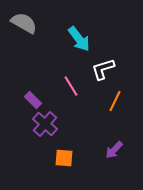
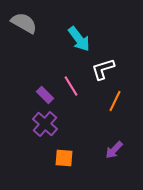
purple rectangle: moved 12 px right, 5 px up
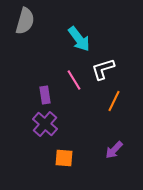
gray semicircle: moved 1 px right, 2 px up; rotated 76 degrees clockwise
pink line: moved 3 px right, 6 px up
purple rectangle: rotated 36 degrees clockwise
orange line: moved 1 px left
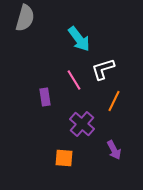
gray semicircle: moved 3 px up
purple rectangle: moved 2 px down
purple cross: moved 37 px right
purple arrow: rotated 72 degrees counterclockwise
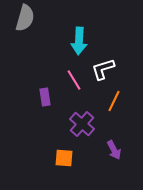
cyan arrow: moved 2 px down; rotated 40 degrees clockwise
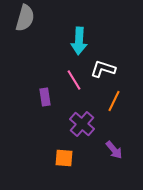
white L-shape: rotated 35 degrees clockwise
purple arrow: rotated 12 degrees counterclockwise
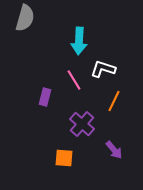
purple rectangle: rotated 24 degrees clockwise
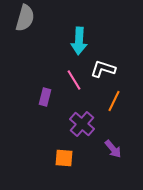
purple arrow: moved 1 px left, 1 px up
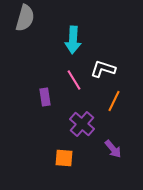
cyan arrow: moved 6 px left, 1 px up
purple rectangle: rotated 24 degrees counterclockwise
